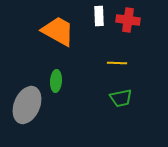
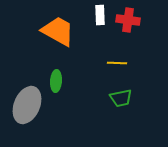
white rectangle: moved 1 px right, 1 px up
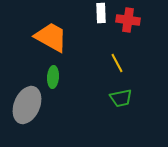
white rectangle: moved 1 px right, 2 px up
orange trapezoid: moved 7 px left, 6 px down
yellow line: rotated 60 degrees clockwise
green ellipse: moved 3 px left, 4 px up
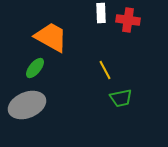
yellow line: moved 12 px left, 7 px down
green ellipse: moved 18 px left, 9 px up; rotated 35 degrees clockwise
gray ellipse: rotated 45 degrees clockwise
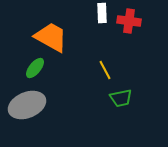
white rectangle: moved 1 px right
red cross: moved 1 px right, 1 px down
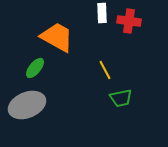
orange trapezoid: moved 6 px right
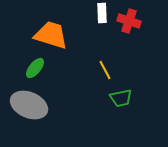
red cross: rotated 10 degrees clockwise
orange trapezoid: moved 6 px left, 2 px up; rotated 12 degrees counterclockwise
gray ellipse: moved 2 px right; rotated 45 degrees clockwise
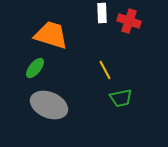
gray ellipse: moved 20 px right
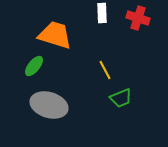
red cross: moved 9 px right, 3 px up
orange trapezoid: moved 4 px right
green ellipse: moved 1 px left, 2 px up
green trapezoid: rotated 10 degrees counterclockwise
gray ellipse: rotated 6 degrees counterclockwise
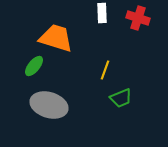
orange trapezoid: moved 1 px right, 3 px down
yellow line: rotated 48 degrees clockwise
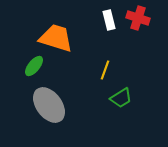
white rectangle: moved 7 px right, 7 px down; rotated 12 degrees counterclockwise
green trapezoid: rotated 10 degrees counterclockwise
gray ellipse: rotated 36 degrees clockwise
